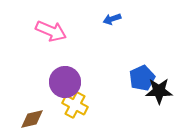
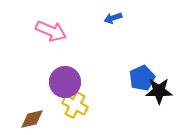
blue arrow: moved 1 px right, 1 px up
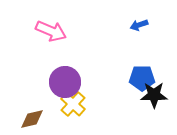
blue arrow: moved 26 px right, 7 px down
blue pentagon: rotated 25 degrees clockwise
black star: moved 5 px left, 4 px down
yellow cross: moved 2 px left, 1 px up; rotated 15 degrees clockwise
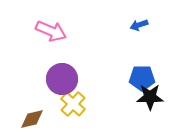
purple circle: moved 3 px left, 3 px up
black star: moved 4 px left, 2 px down
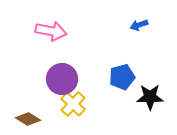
pink arrow: rotated 12 degrees counterclockwise
blue pentagon: moved 20 px left, 1 px up; rotated 15 degrees counterclockwise
brown diamond: moved 4 px left; rotated 45 degrees clockwise
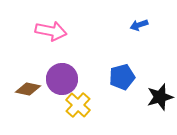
black star: moved 10 px right; rotated 16 degrees counterclockwise
yellow cross: moved 5 px right, 1 px down
brown diamond: moved 30 px up; rotated 20 degrees counterclockwise
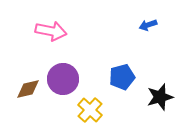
blue arrow: moved 9 px right
purple circle: moved 1 px right
brown diamond: rotated 25 degrees counterclockwise
yellow cross: moved 12 px right, 5 px down
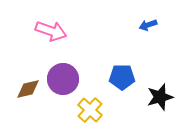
pink arrow: rotated 8 degrees clockwise
blue pentagon: rotated 15 degrees clockwise
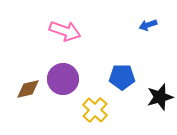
pink arrow: moved 14 px right
yellow cross: moved 5 px right
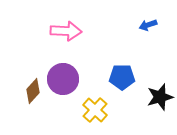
pink arrow: moved 1 px right; rotated 16 degrees counterclockwise
brown diamond: moved 5 px right, 2 px down; rotated 35 degrees counterclockwise
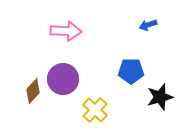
blue pentagon: moved 9 px right, 6 px up
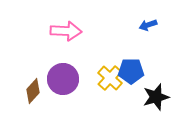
black star: moved 4 px left
yellow cross: moved 15 px right, 32 px up
